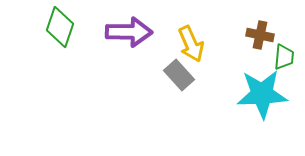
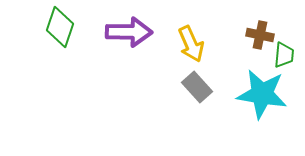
green trapezoid: moved 2 px up
gray rectangle: moved 18 px right, 12 px down
cyan star: rotated 12 degrees clockwise
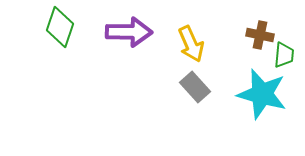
gray rectangle: moved 2 px left
cyan star: rotated 6 degrees clockwise
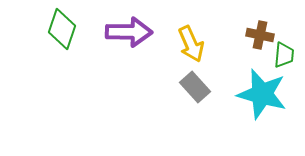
green diamond: moved 2 px right, 2 px down
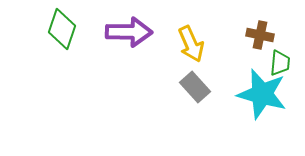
green trapezoid: moved 4 px left, 8 px down
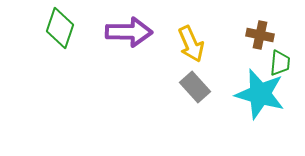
green diamond: moved 2 px left, 1 px up
cyan star: moved 2 px left
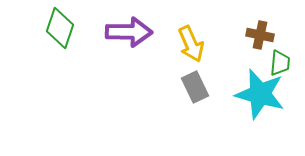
gray rectangle: rotated 16 degrees clockwise
